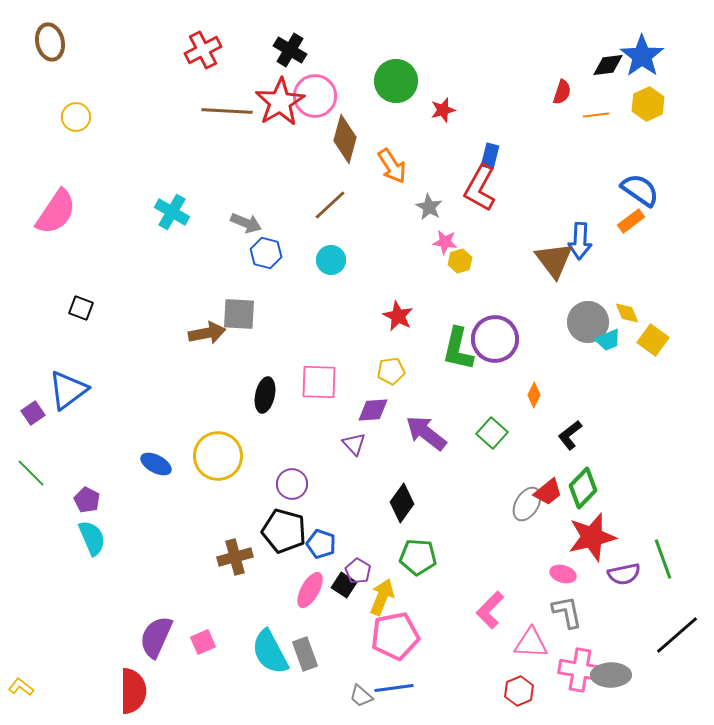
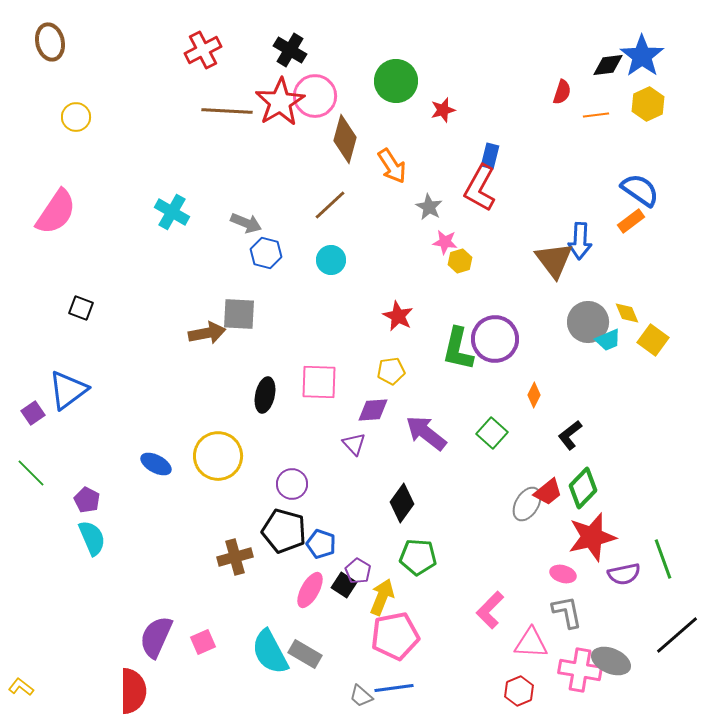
gray rectangle at (305, 654): rotated 40 degrees counterclockwise
gray ellipse at (611, 675): moved 14 px up; rotated 24 degrees clockwise
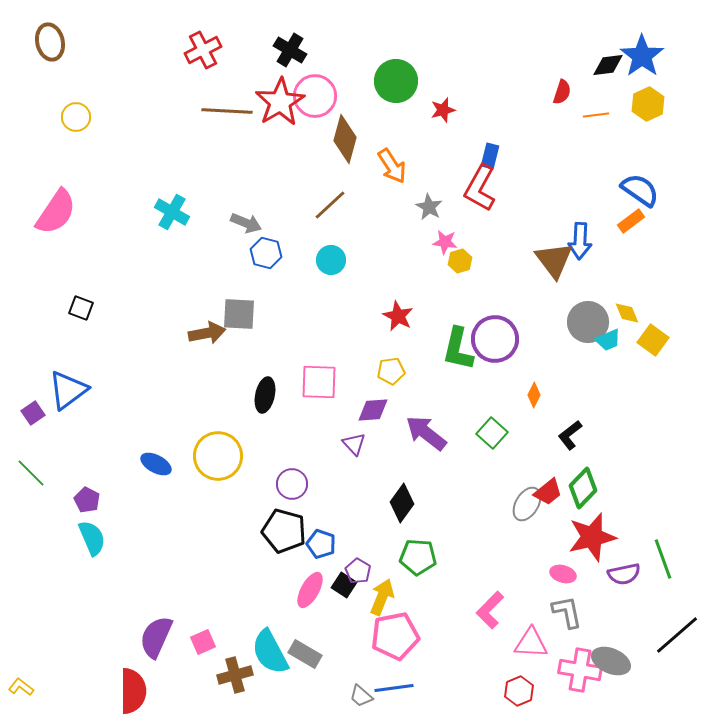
brown cross at (235, 557): moved 118 px down
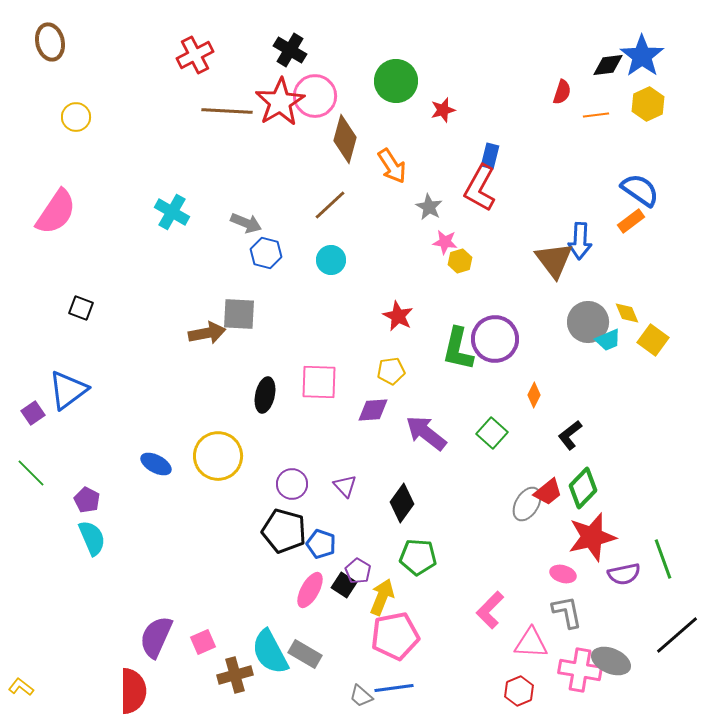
red cross at (203, 50): moved 8 px left, 5 px down
purple triangle at (354, 444): moved 9 px left, 42 px down
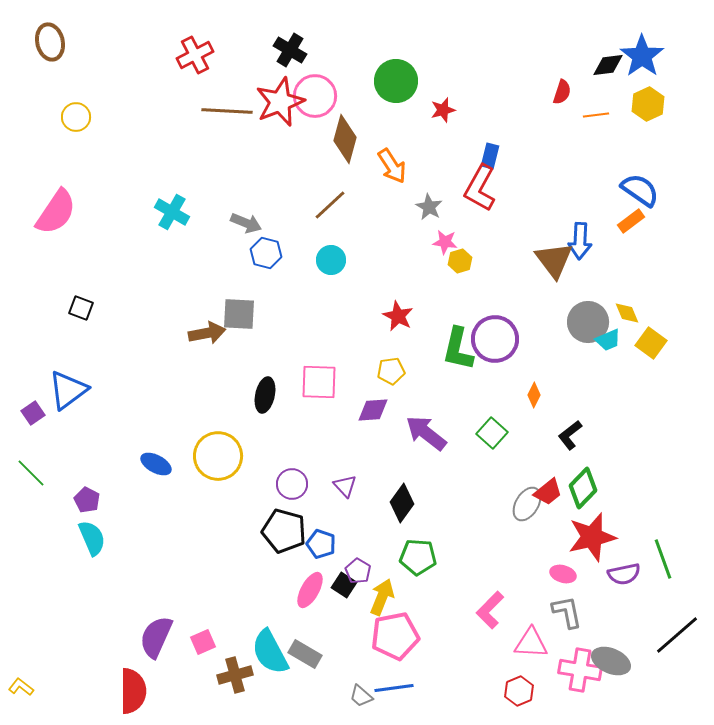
red star at (280, 102): rotated 9 degrees clockwise
yellow square at (653, 340): moved 2 px left, 3 px down
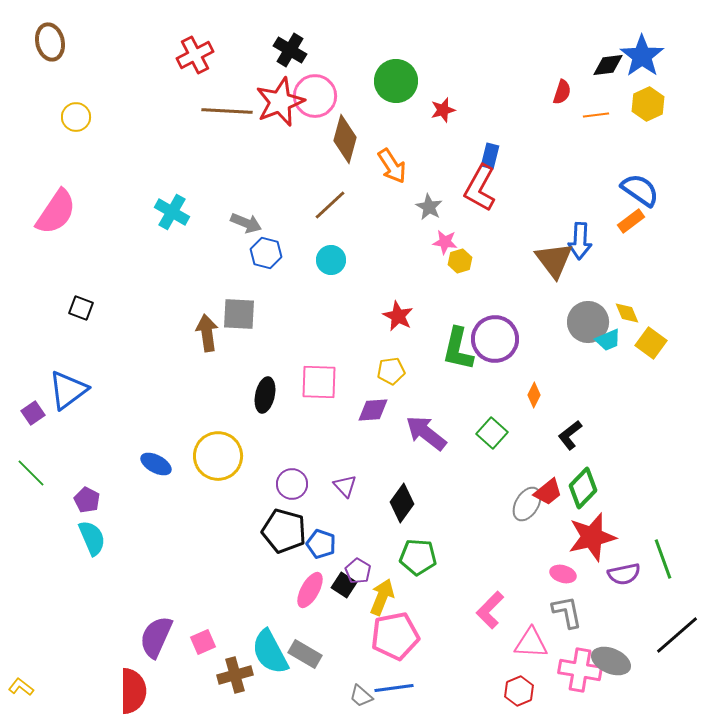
brown arrow at (207, 333): rotated 87 degrees counterclockwise
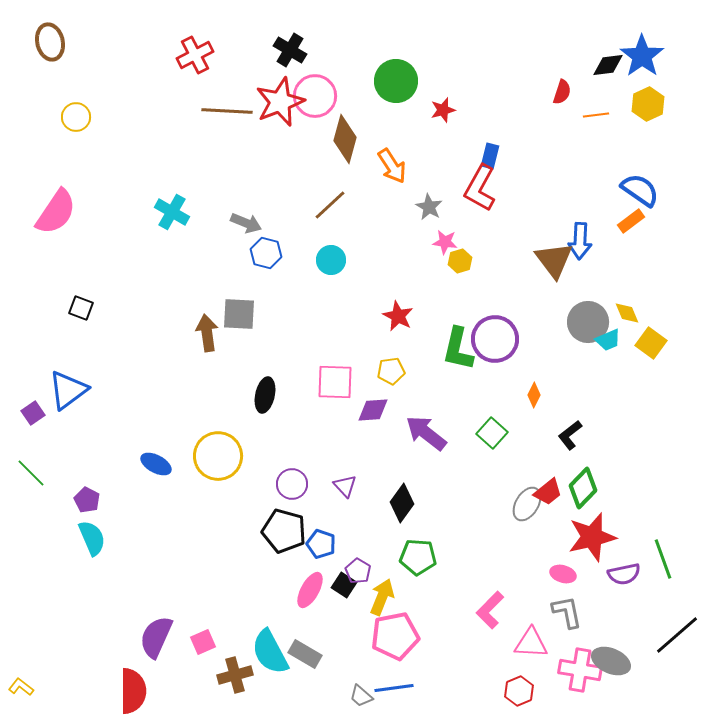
pink square at (319, 382): moved 16 px right
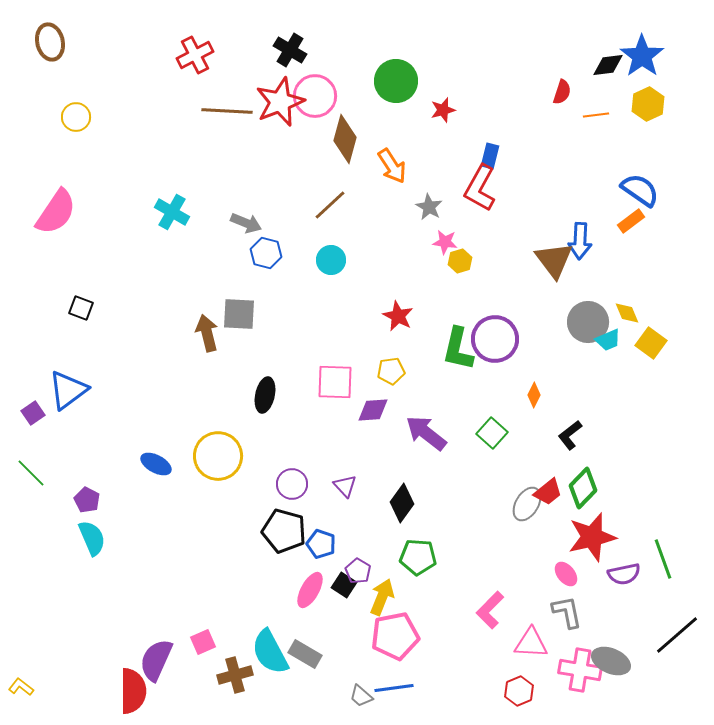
brown arrow at (207, 333): rotated 6 degrees counterclockwise
pink ellipse at (563, 574): moved 3 px right; rotated 35 degrees clockwise
purple semicircle at (156, 637): moved 23 px down
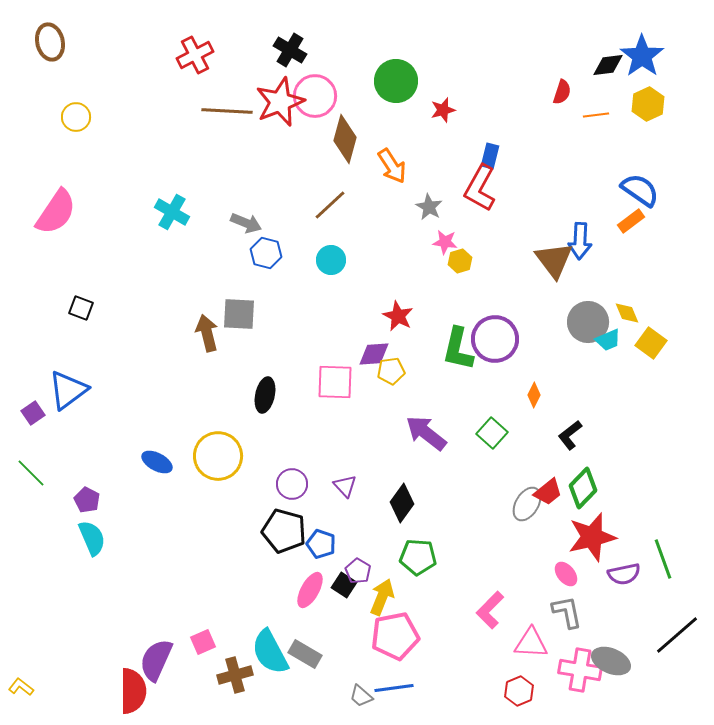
purple diamond at (373, 410): moved 1 px right, 56 px up
blue ellipse at (156, 464): moved 1 px right, 2 px up
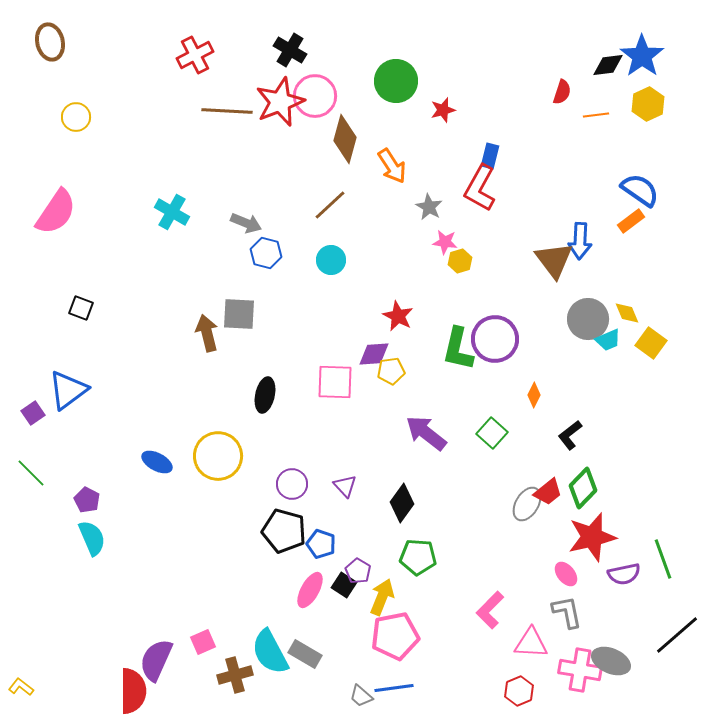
gray circle at (588, 322): moved 3 px up
